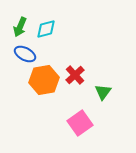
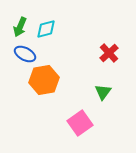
red cross: moved 34 px right, 22 px up
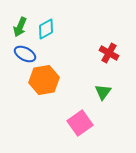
cyan diamond: rotated 15 degrees counterclockwise
red cross: rotated 18 degrees counterclockwise
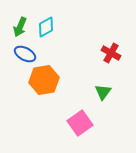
cyan diamond: moved 2 px up
red cross: moved 2 px right
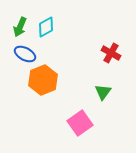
orange hexagon: moved 1 px left; rotated 12 degrees counterclockwise
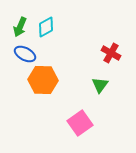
orange hexagon: rotated 24 degrees clockwise
green triangle: moved 3 px left, 7 px up
